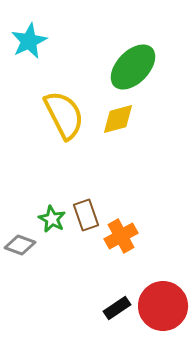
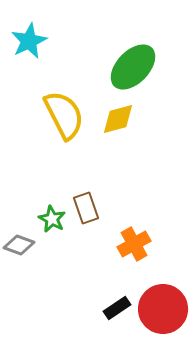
brown rectangle: moved 7 px up
orange cross: moved 13 px right, 8 px down
gray diamond: moved 1 px left
red circle: moved 3 px down
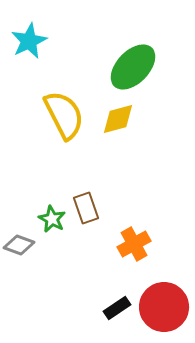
red circle: moved 1 px right, 2 px up
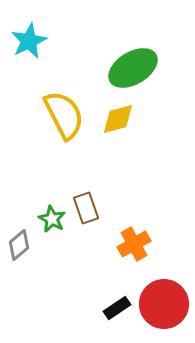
green ellipse: moved 1 px down; rotated 15 degrees clockwise
gray diamond: rotated 60 degrees counterclockwise
red circle: moved 3 px up
